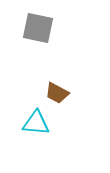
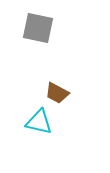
cyan triangle: moved 3 px right, 1 px up; rotated 8 degrees clockwise
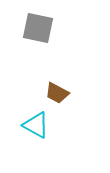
cyan triangle: moved 3 px left, 3 px down; rotated 16 degrees clockwise
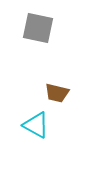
brown trapezoid: rotated 15 degrees counterclockwise
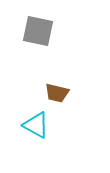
gray square: moved 3 px down
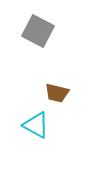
gray square: rotated 16 degrees clockwise
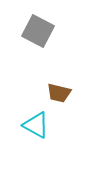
brown trapezoid: moved 2 px right
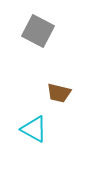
cyan triangle: moved 2 px left, 4 px down
